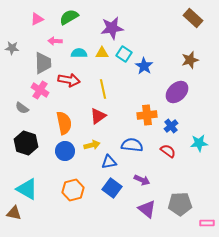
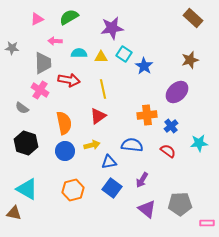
yellow triangle: moved 1 px left, 4 px down
purple arrow: rotated 98 degrees clockwise
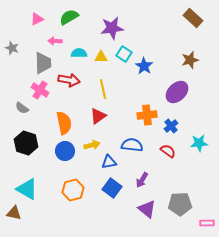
gray star: rotated 16 degrees clockwise
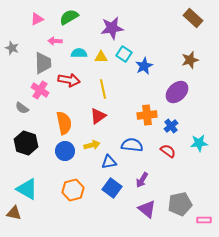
blue star: rotated 12 degrees clockwise
gray pentagon: rotated 10 degrees counterclockwise
pink rectangle: moved 3 px left, 3 px up
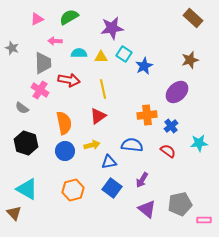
brown triangle: rotated 35 degrees clockwise
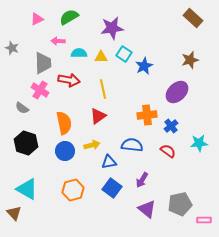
pink arrow: moved 3 px right
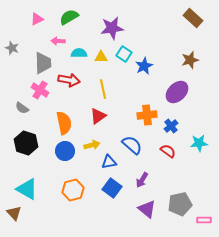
blue semicircle: rotated 35 degrees clockwise
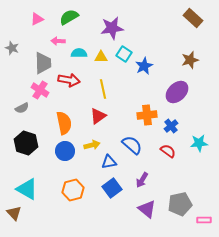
gray semicircle: rotated 64 degrees counterclockwise
blue square: rotated 18 degrees clockwise
